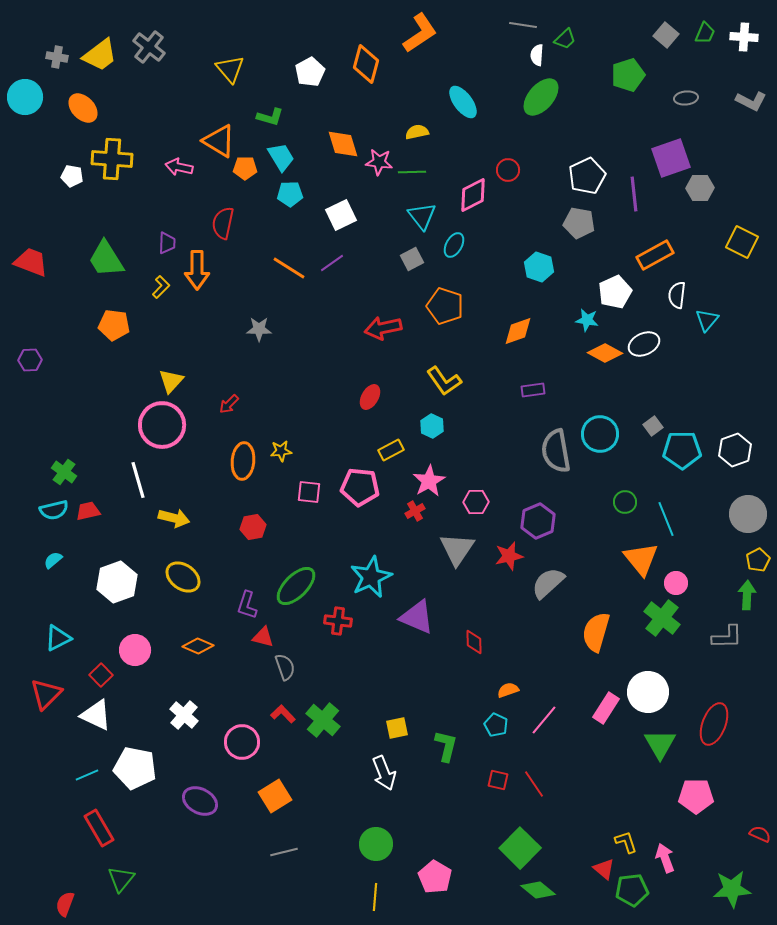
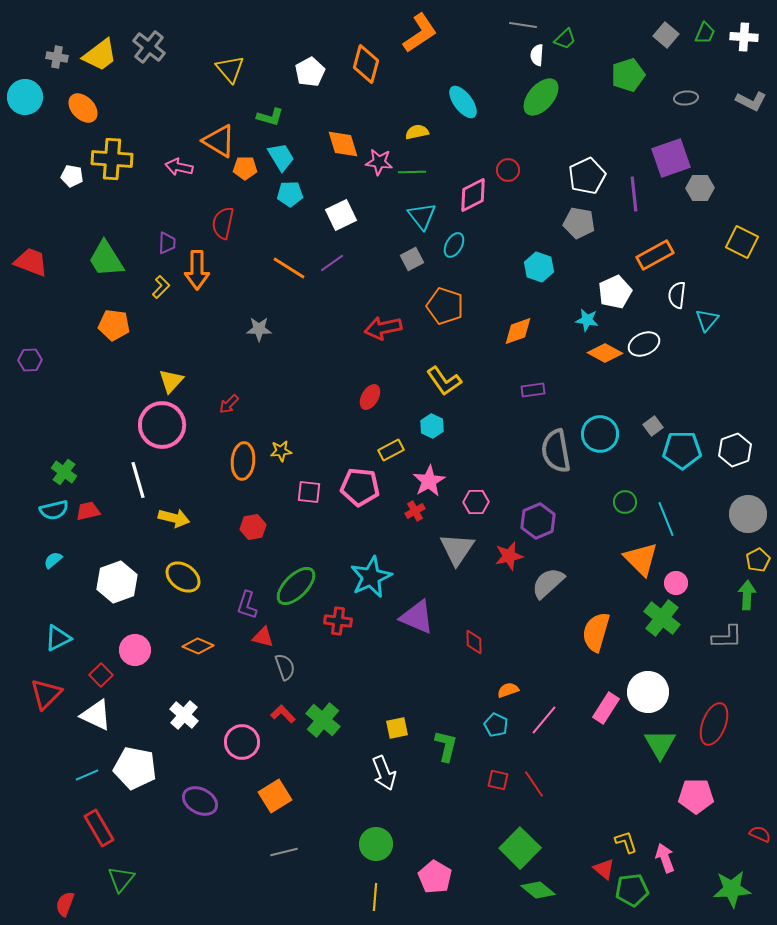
orange triangle at (641, 559): rotated 6 degrees counterclockwise
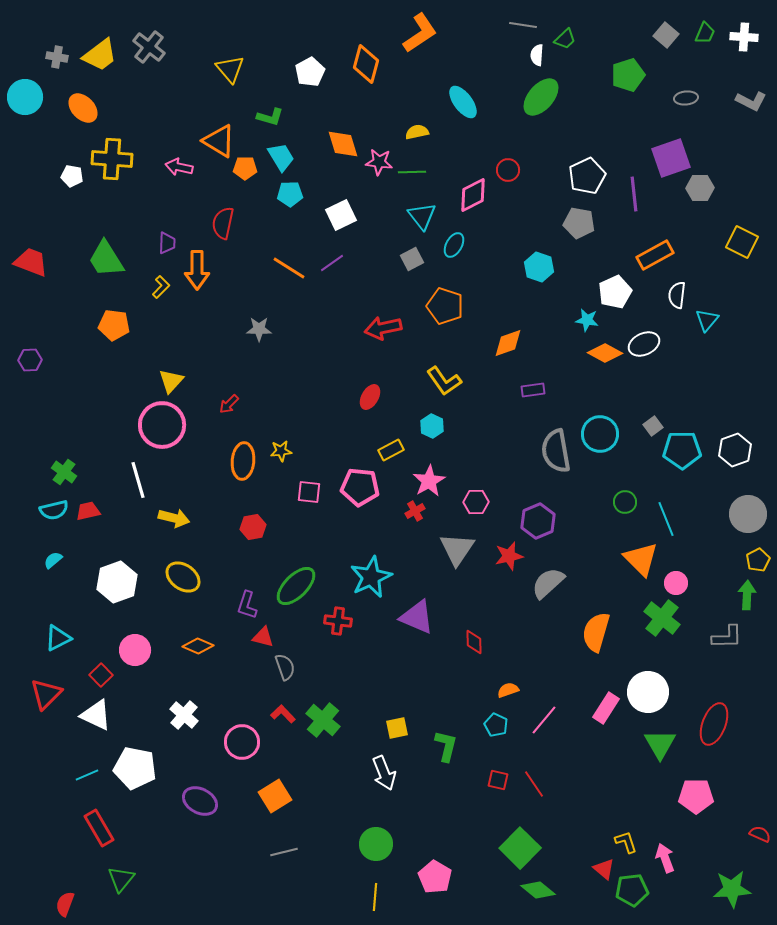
orange diamond at (518, 331): moved 10 px left, 12 px down
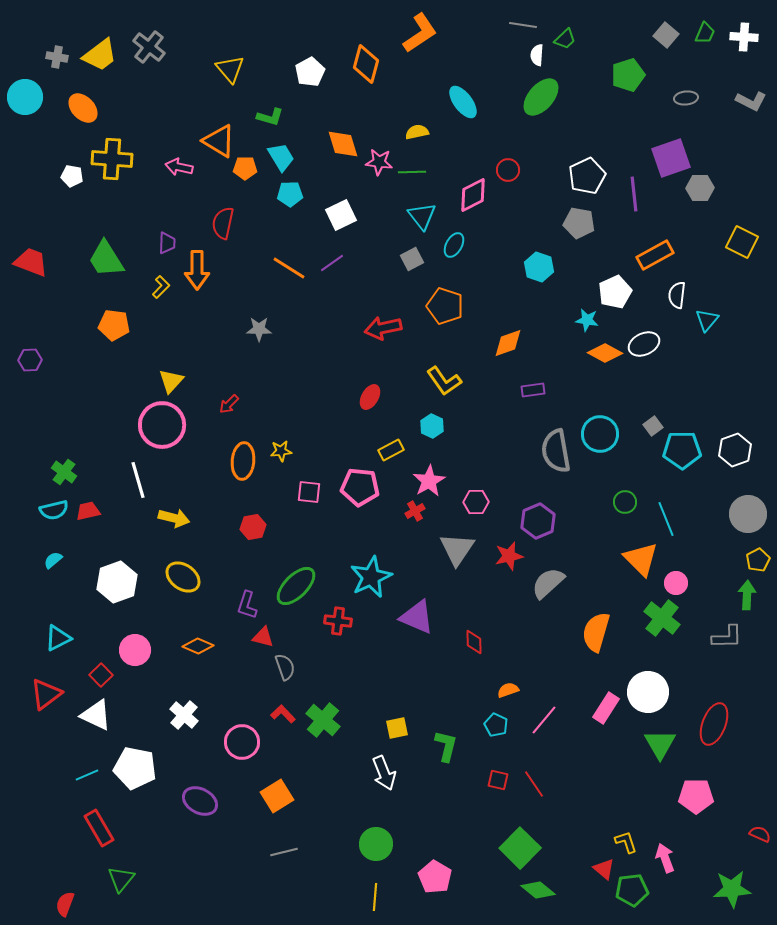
red triangle at (46, 694): rotated 8 degrees clockwise
orange square at (275, 796): moved 2 px right
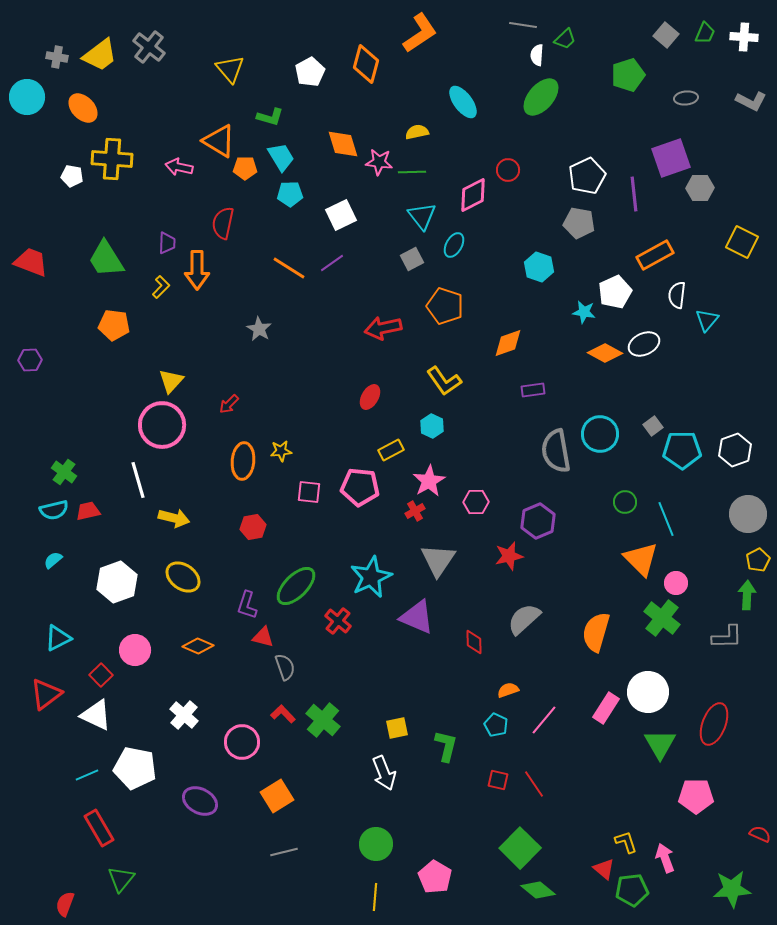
cyan circle at (25, 97): moved 2 px right
cyan star at (587, 320): moved 3 px left, 8 px up
gray star at (259, 329): rotated 30 degrees clockwise
gray triangle at (457, 549): moved 19 px left, 11 px down
gray semicircle at (548, 583): moved 24 px left, 36 px down
red cross at (338, 621): rotated 32 degrees clockwise
